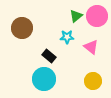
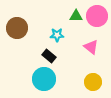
green triangle: rotated 40 degrees clockwise
brown circle: moved 5 px left
cyan star: moved 10 px left, 2 px up
yellow circle: moved 1 px down
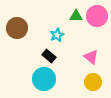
cyan star: rotated 24 degrees counterclockwise
pink triangle: moved 10 px down
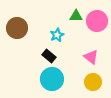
pink circle: moved 5 px down
cyan circle: moved 8 px right
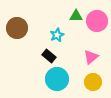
pink triangle: rotated 42 degrees clockwise
cyan circle: moved 5 px right
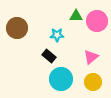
cyan star: rotated 24 degrees clockwise
cyan circle: moved 4 px right
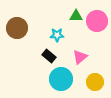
pink triangle: moved 11 px left
yellow circle: moved 2 px right
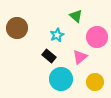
green triangle: rotated 40 degrees clockwise
pink circle: moved 16 px down
cyan star: rotated 24 degrees counterclockwise
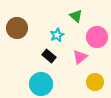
cyan circle: moved 20 px left, 5 px down
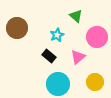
pink triangle: moved 2 px left
cyan circle: moved 17 px right
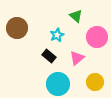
pink triangle: moved 1 px left, 1 px down
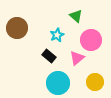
pink circle: moved 6 px left, 3 px down
cyan circle: moved 1 px up
